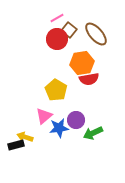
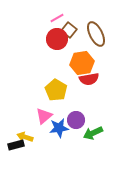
brown ellipse: rotated 15 degrees clockwise
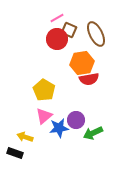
brown square: rotated 14 degrees counterclockwise
yellow pentagon: moved 12 px left
black rectangle: moved 1 px left, 8 px down; rotated 35 degrees clockwise
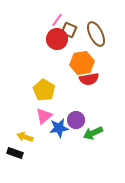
pink line: moved 2 px down; rotated 24 degrees counterclockwise
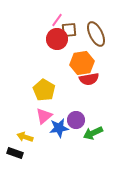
brown square: rotated 28 degrees counterclockwise
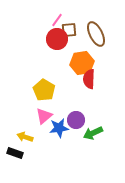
red semicircle: rotated 102 degrees clockwise
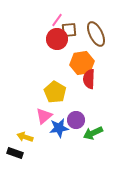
yellow pentagon: moved 11 px right, 2 px down
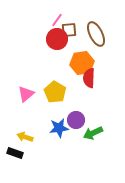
red semicircle: moved 1 px up
pink triangle: moved 18 px left, 22 px up
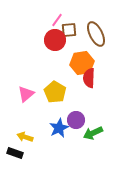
red circle: moved 2 px left, 1 px down
blue star: rotated 18 degrees counterclockwise
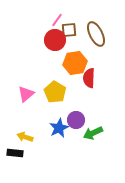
orange hexagon: moved 7 px left
black rectangle: rotated 14 degrees counterclockwise
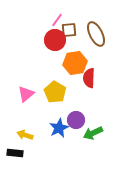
yellow arrow: moved 2 px up
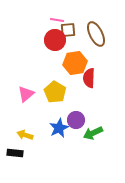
pink line: rotated 64 degrees clockwise
brown square: moved 1 px left
